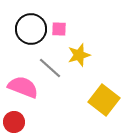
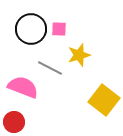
gray line: rotated 15 degrees counterclockwise
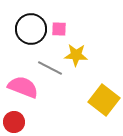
yellow star: moved 3 px left; rotated 20 degrees clockwise
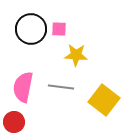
gray line: moved 11 px right, 19 px down; rotated 20 degrees counterclockwise
pink semicircle: rotated 100 degrees counterclockwise
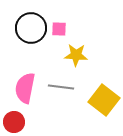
black circle: moved 1 px up
pink semicircle: moved 2 px right, 1 px down
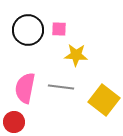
black circle: moved 3 px left, 2 px down
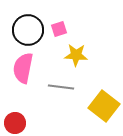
pink square: rotated 21 degrees counterclockwise
pink semicircle: moved 2 px left, 20 px up
yellow square: moved 6 px down
red circle: moved 1 px right, 1 px down
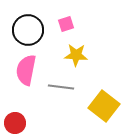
pink square: moved 7 px right, 5 px up
pink semicircle: moved 3 px right, 2 px down
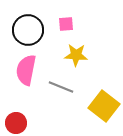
pink square: rotated 14 degrees clockwise
gray line: rotated 15 degrees clockwise
red circle: moved 1 px right
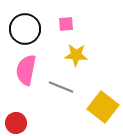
black circle: moved 3 px left, 1 px up
yellow square: moved 1 px left, 1 px down
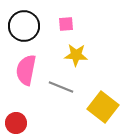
black circle: moved 1 px left, 3 px up
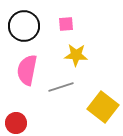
pink semicircle: moved 1 px right
gray line: rotated 40 degrees counterclockwise
